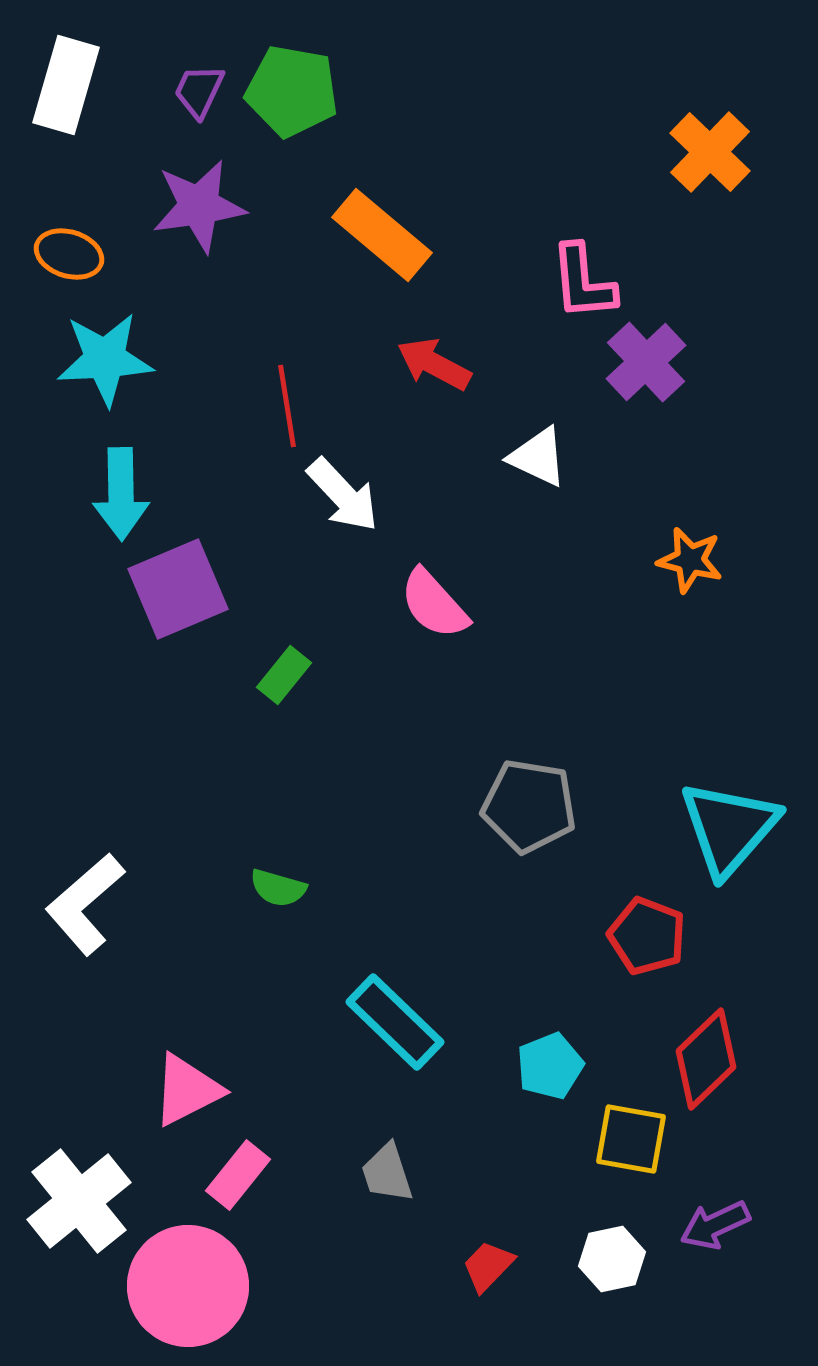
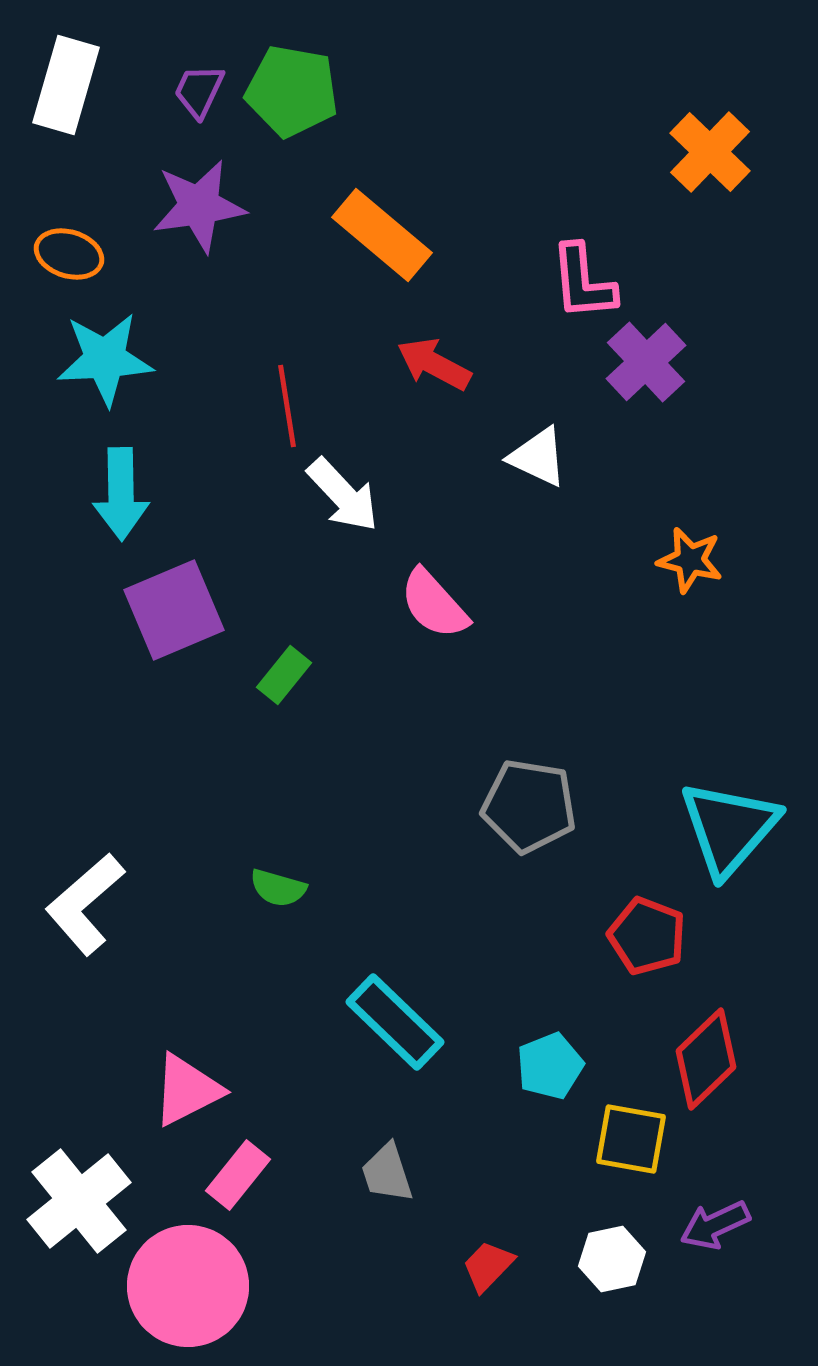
purple square: moved 4 px left, 21 px down
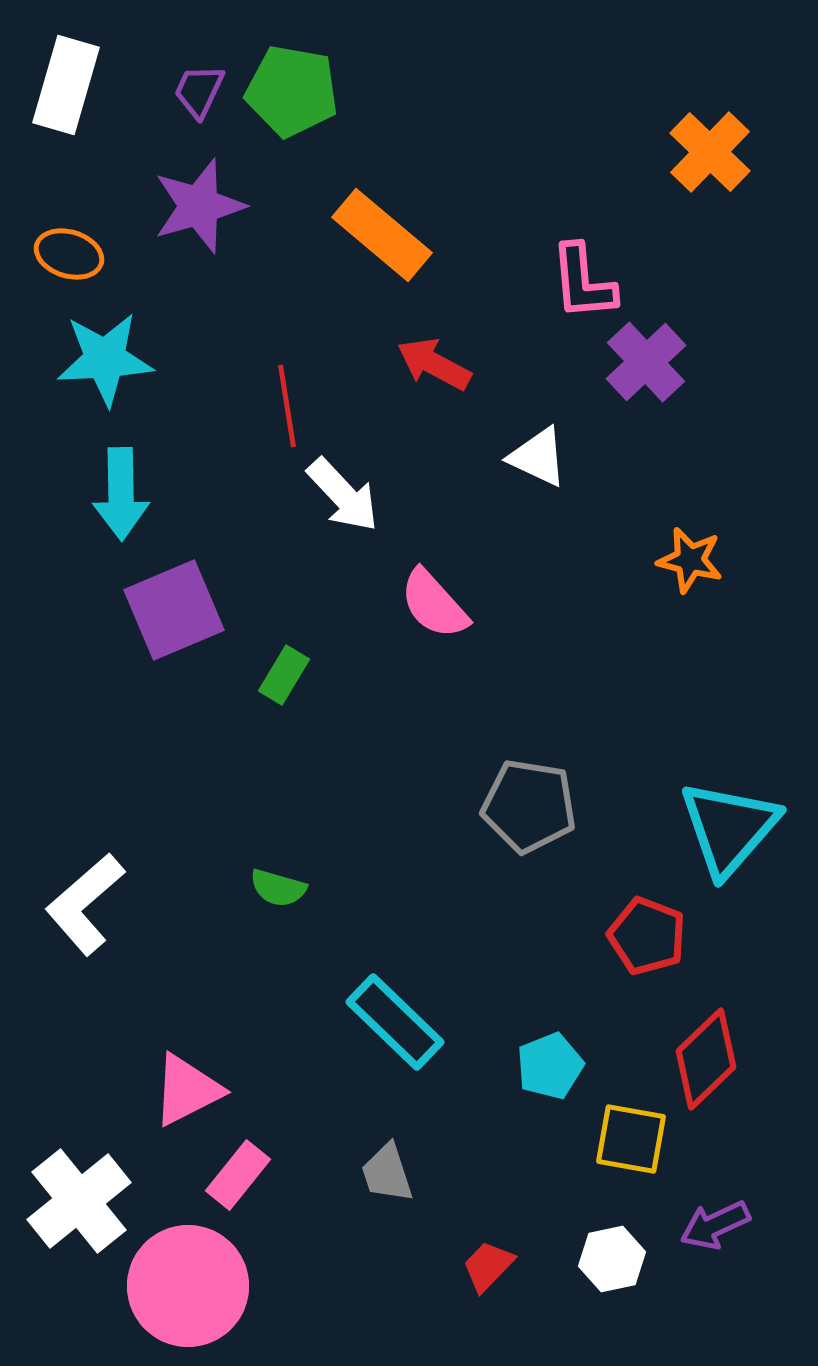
purple star: rotated 8 degrees counterclockwise
green rectangle: rotated 8 degrees counterclockwise
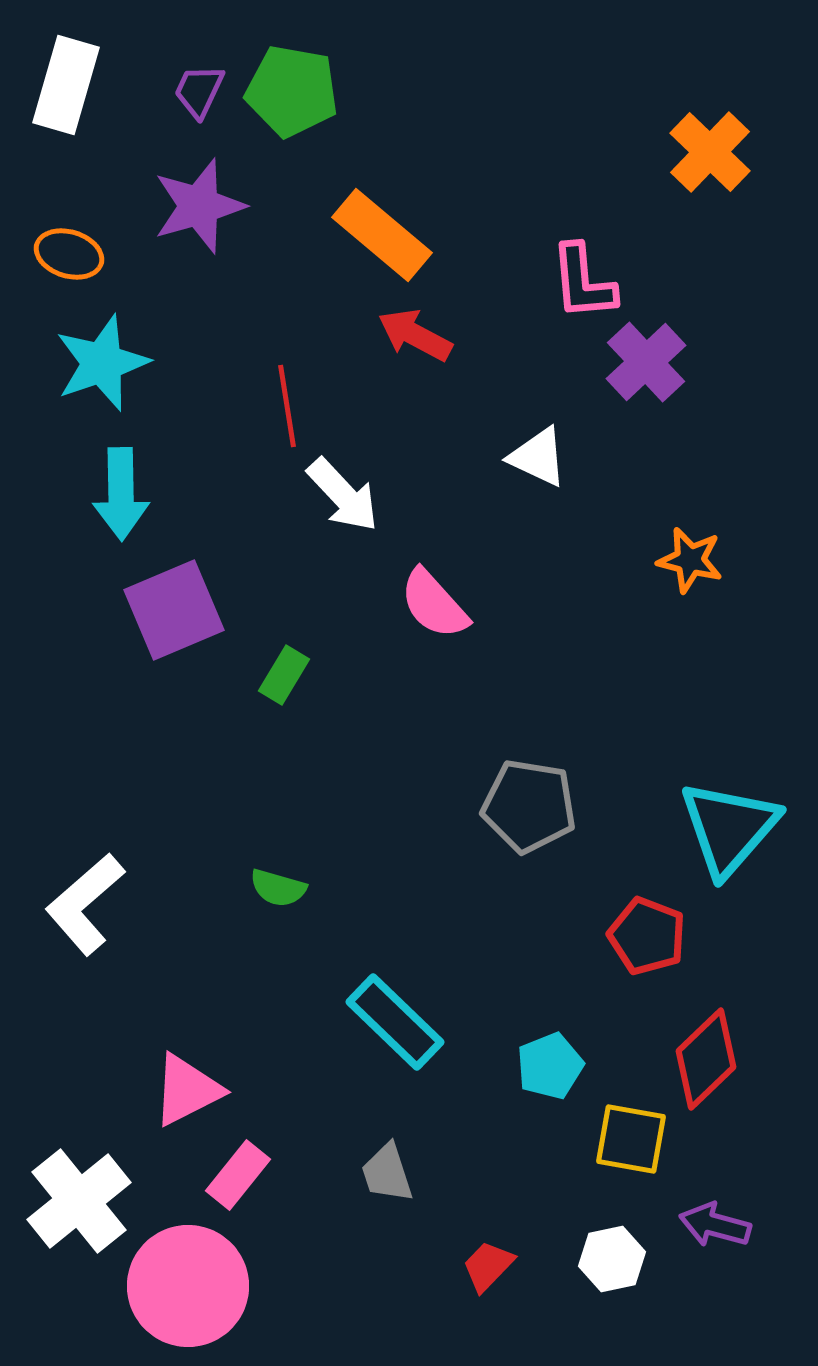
cyan star: moved 3 px left, 4 px down; rotated 16 degrees counterclockwise
red arrow: moved 19 px left, 29 px up
purple arrow: rotated 40 degrees clockwise
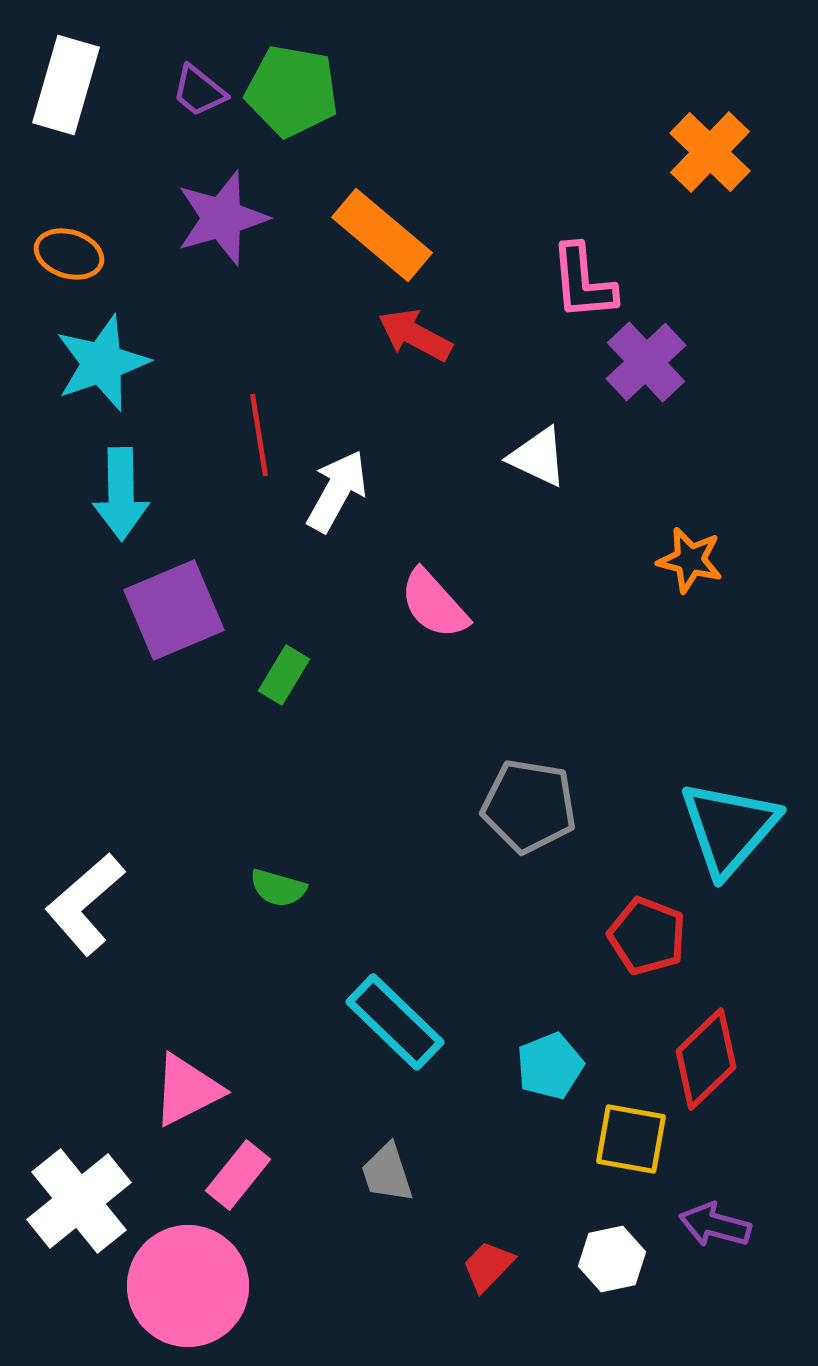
purple trapezoid: rotated 76 degrees counterclockwise
purple star: moved 23 px right, 12 px down
red line: moved 28 px left, 29 px down
white arrow: moved 6 px left, 4 px up; rotated 108 degrees counterclockwise
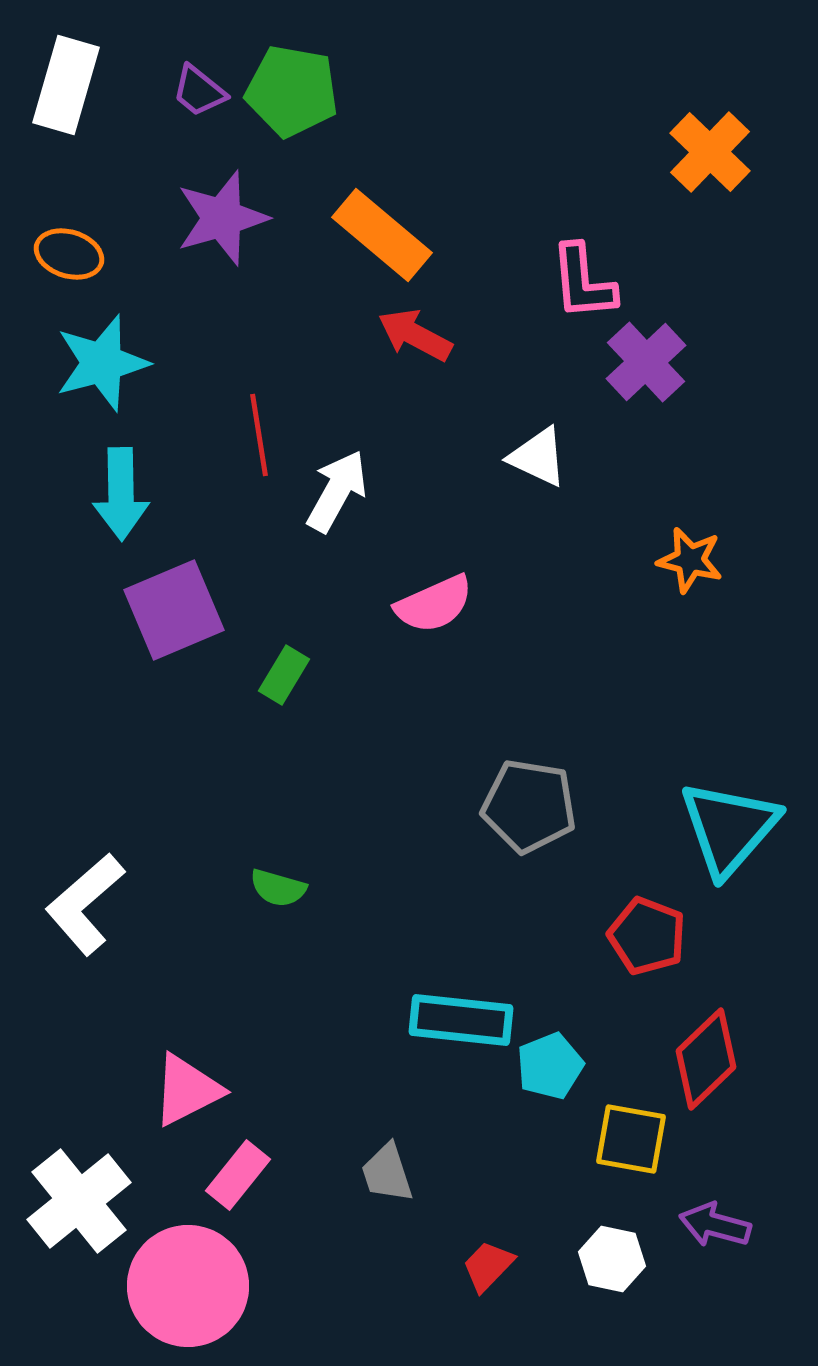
cyan star: rotated 4 degrees clockwise
pink semicircle: rotated 72 degrees counterclockwise
cyan rectangle: moved 66 px right, 2 px up; rotated 38 degrees counterclockwise
white hexagon: rotated 24 degrees clockwise
